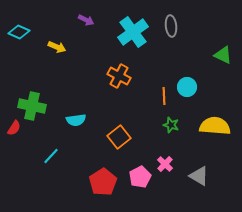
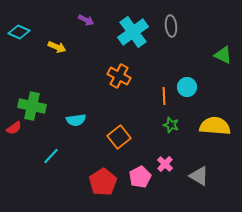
red semicircle: rotated 21 degrees clockwise
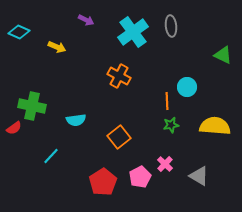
orange line: moved 3 px right, 5 px down
green star: rotated 28 degrees counterclockwise
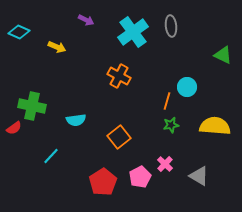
orange line: rotated 18 degrees clockwise
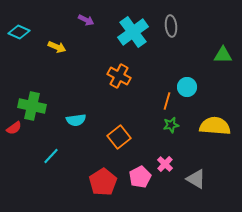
green triangle: rotated 24 degrees counterclockwise
gray triangle: moved 3 px left, 3 px down
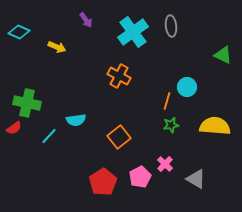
purple arrow: rotated 28 degrees clockwise
green triangle: rotated 24 degrees clockwise
green cross: moved 5 px left, 3 px up
cyan line: moved 2 px left, 20 px up
